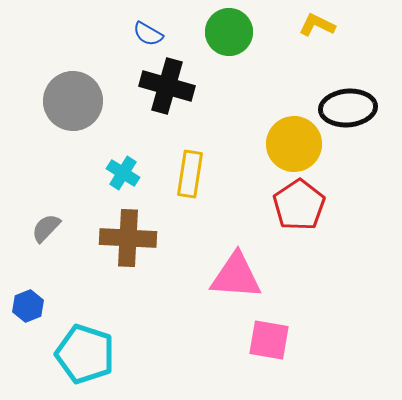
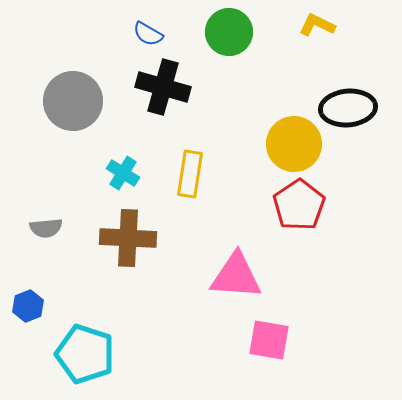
black cross: moved 4 px left, 1 px down
gray semicircle: rotated 140 degrees counterclockwise
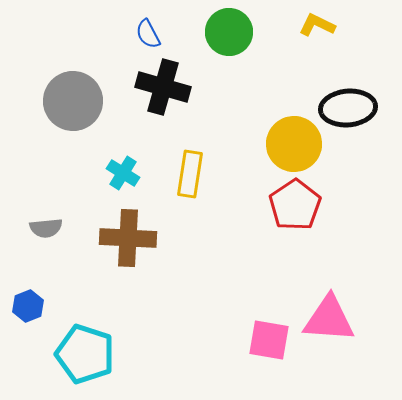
blue semicircle: rotated 32 degrees clockwise
red pentagon: moved 4 px left
pink triangle: moved 93 px right, 43 px down
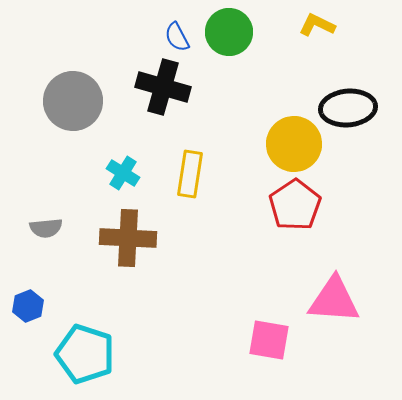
blue semicircle: moved 29 px right, 3 px down
pink triangle: moved 5 px right, 19 px up
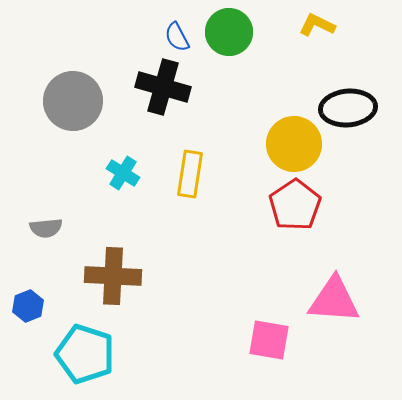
brown cross: moved 15 px left, 38 px down
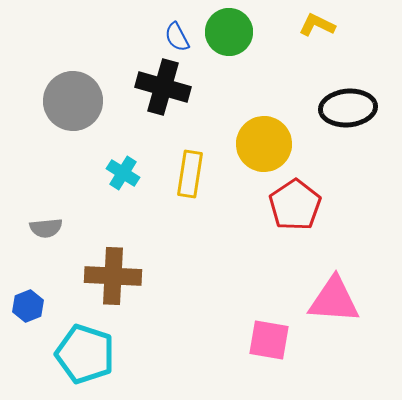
yellow circle: moved 30 px left
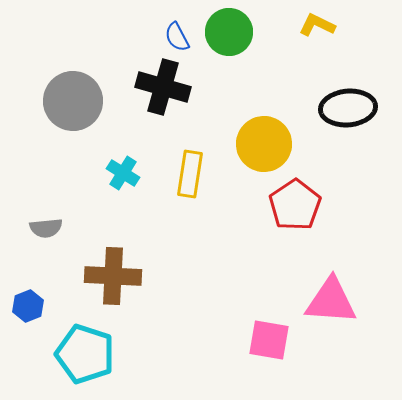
pink triangle: moved 3 px left, 1 px down
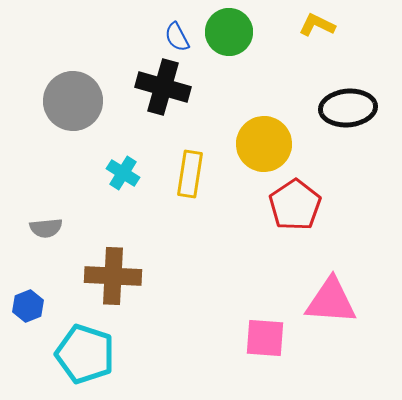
pink square: moved 4 px left, 2 px up; rotated 6 degrees counterclockwise
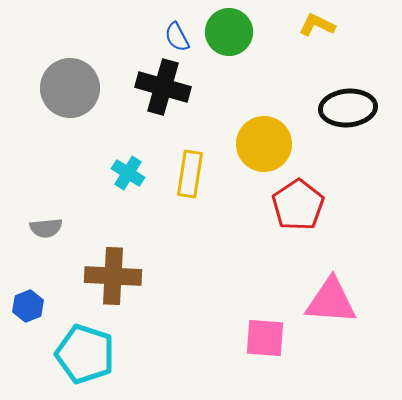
gray circle: moved 3 px left, 13 px up
cyan cross: moved 5 px right
red pentagon: moved 3 px right
